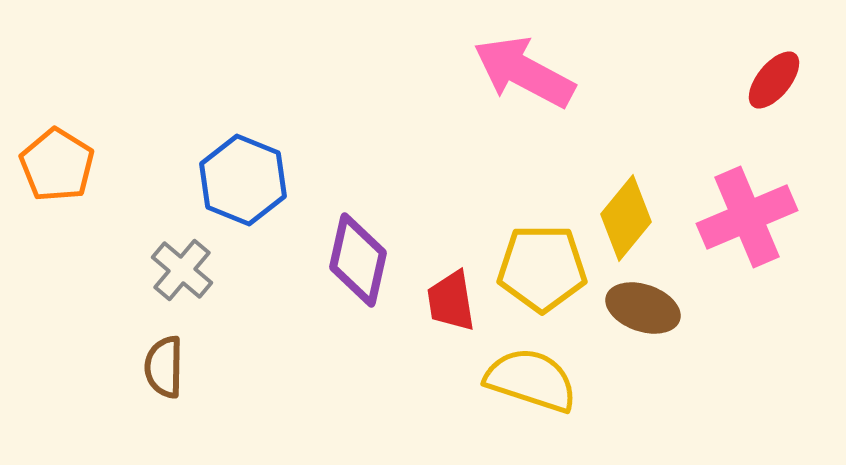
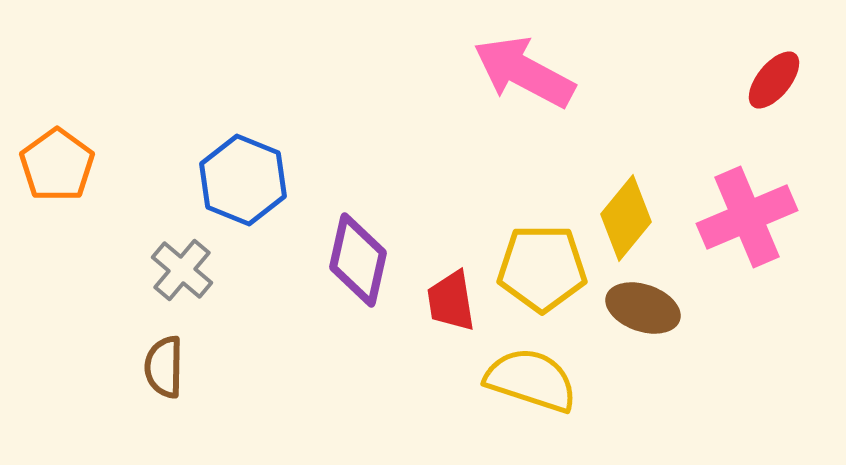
orange pentagon: rotated 4 degrees clockwise
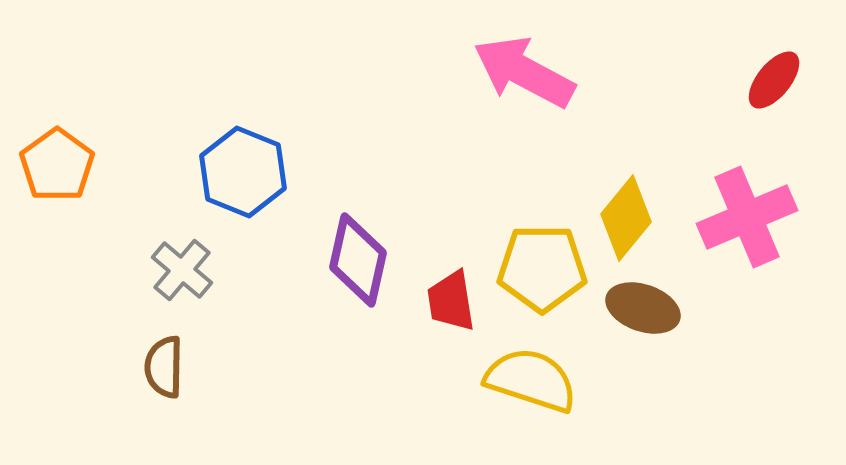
blue hexagon: moved 8 px up
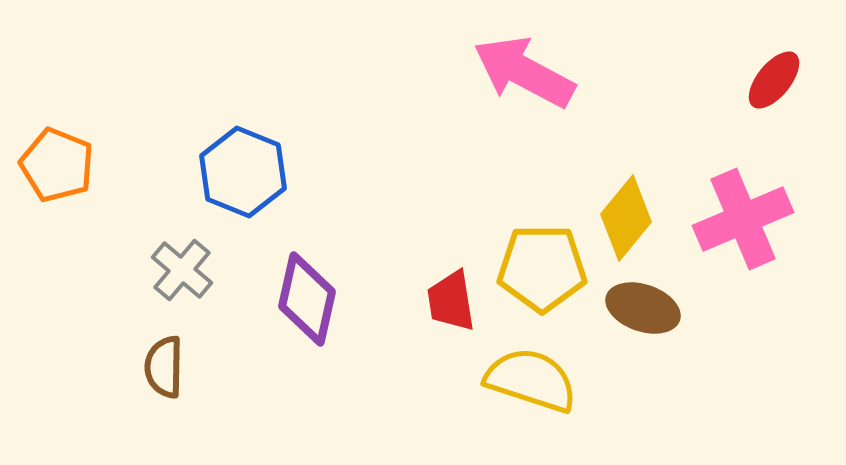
orange pentagon: rotated 14 degrees counterclockwise
pink cross: moved 4 px left, 2 px down
purple diamond: moved 51 px left, 39 px down
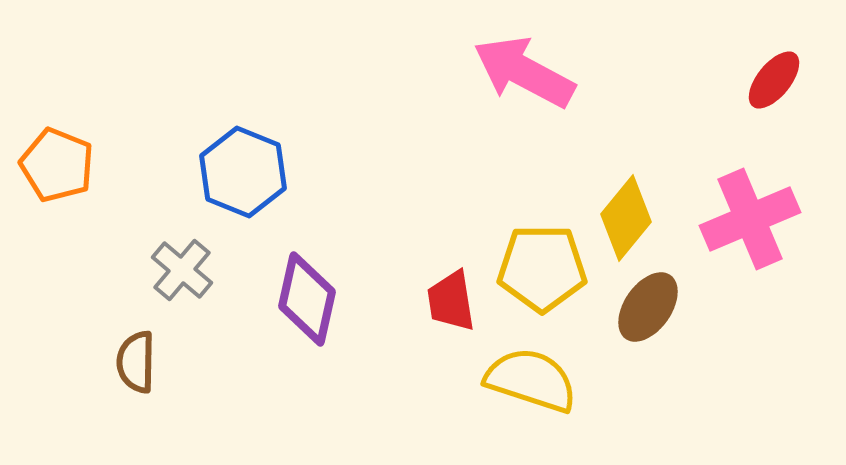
pink cross: moved 7 px right
brown ellipse: moved 5 px right, 1 px up; rotated 74 degrees counterclockwise
brown semicircle: moved 28 px left, 5 px up
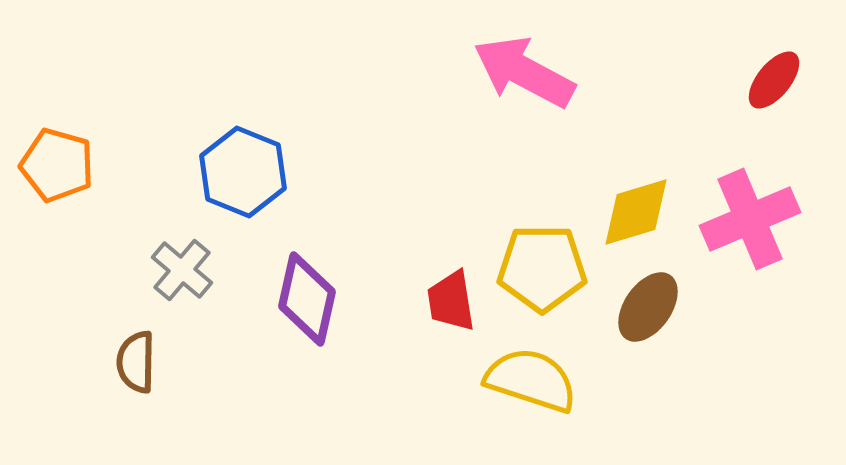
orange pentagon: rotated 6 degrees counterclockwise
yellow diamond: moved 10 px right, 6 px up; rotated 34 degrees clockwise
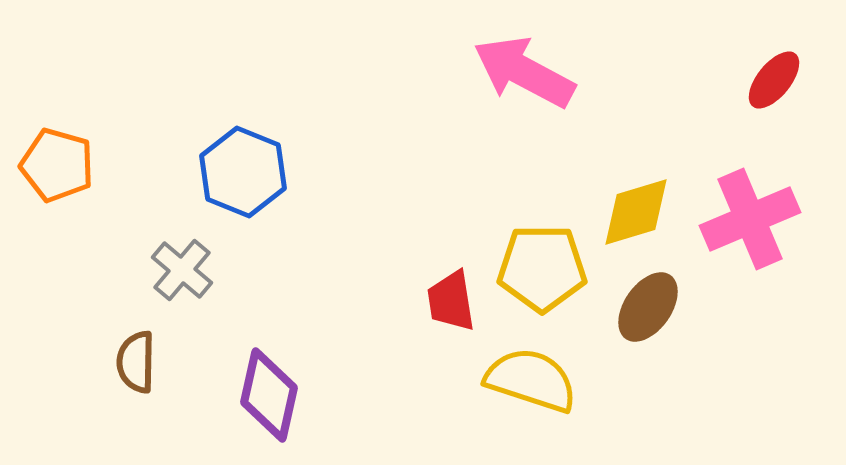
purple diamond: moved 38 px left, 96 px down
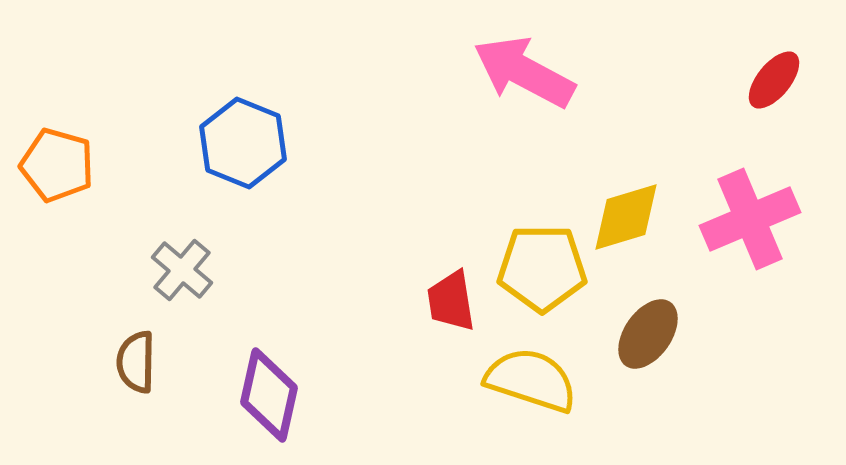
blue hexagon: moved 29 px up
yellow diamond: moved 10 px left, 5 px down
brown ellipse: moved 27 px down
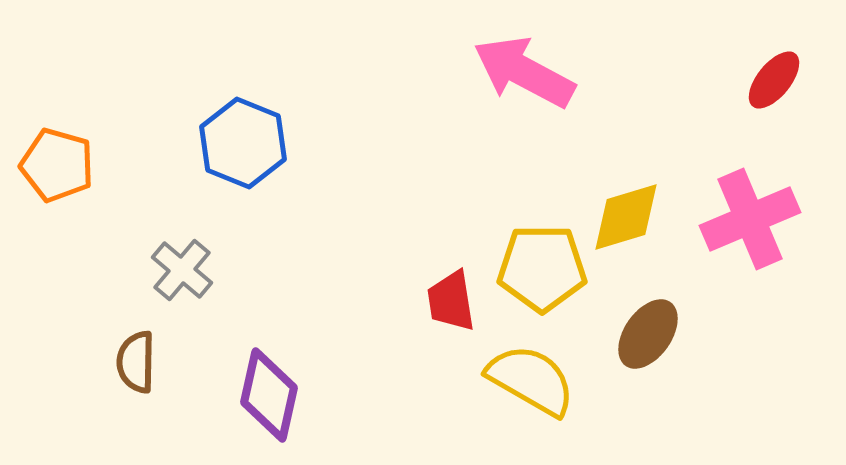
yellow semicircle: rotated 12 degrees clockwise
